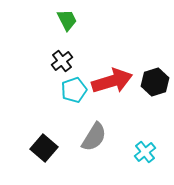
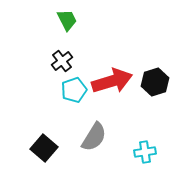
cyan cross: rotated 30 degrees clockwise
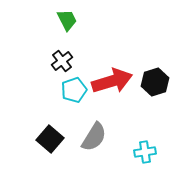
black square: moved 6 px right, 9 px up
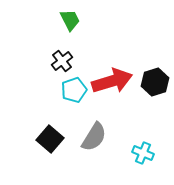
green trapezoid: moved 3 px right
cyan cross: moved 2 px left, 1 px down; rotated 30 degrees clockwise
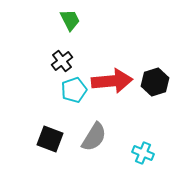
red arrow: rotated 12 degrees clockwise
black square: rotated 20 degrees counterclockwise
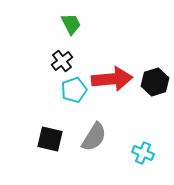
green trapezoid: moved 1 px right, 4 px down
red arrow: moved 2 px up
black square: rotated 8 degrees counterclockwise
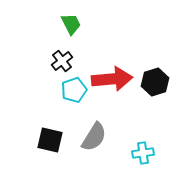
black square: moved 1 px down
cyan cross: rotated 30 degrees counterclockwise
